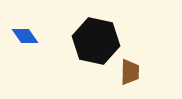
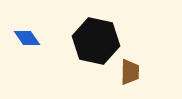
blue diamond: moved 2 px right, 2 px down
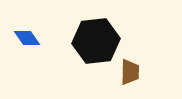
black hexagon: rotated 18 degrees counterclockwise
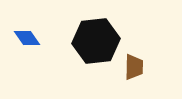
brown trapezoid: moved 4 px right, 5 px up
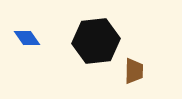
brown trapezoid: moved 4 px down
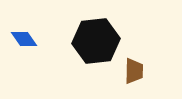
blue diamond: moved 3 px left, 1 px down
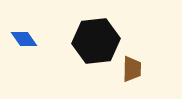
brown trapezoid: moved 2 px left, 2 px up
